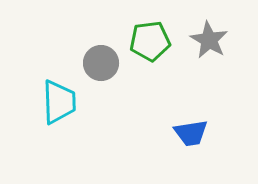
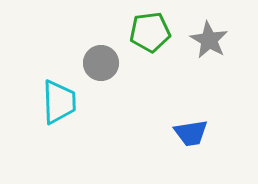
green pentagon: moved 9 px up
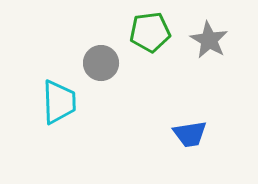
blue trapezoid: moved 1 px left, 1 px down
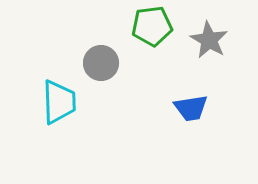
green pentagon: moved 2 px right, 6 px up
blue trapezoid: moved 1 px right, 26 px up
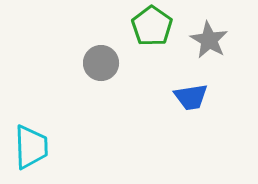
green pentagon: rotated 30 degrees counterclockwise
cyan trapezoid: moved 28 px left, 45 px down
blue trapezoid: moved 11 px up
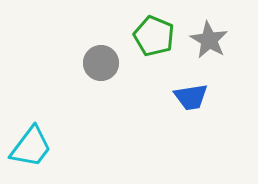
green pentagon: moved 2 px right, 10 px down; rotated 12 degrees counterclockwise
cyan trapezoid: rotated 39 degrees clockwise
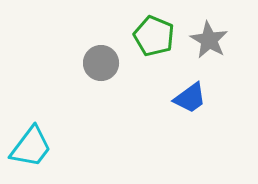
blue trapezoid: moved 1 px left, 1 px down; rotated 27 degrees counterclockwise
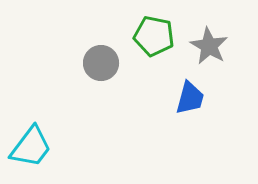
green pentagon: rotated 12 degrees counterclockwise
gray star: moved 6 px down
blue trapezoid: rotated 39 degrees counterclockwise
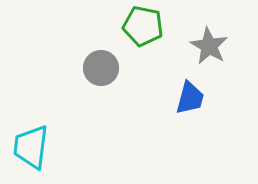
green pentagon: moved 11 px left, 10 px up
gray circle: moved 5 px down
cyan trapezoid: rotated 150 degrees clockwise
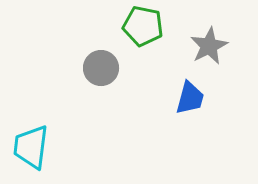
gray star: rotated 15 degrees clockwise
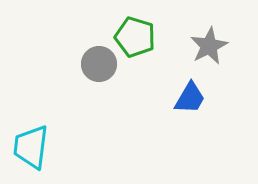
green pentagon: moved 8 px left, 11 px down; rotated 6 degrees clockwise
gray circle: moved 2 px left, 4 px up
blue trapezoid: rotated 15 degrees clockwise
